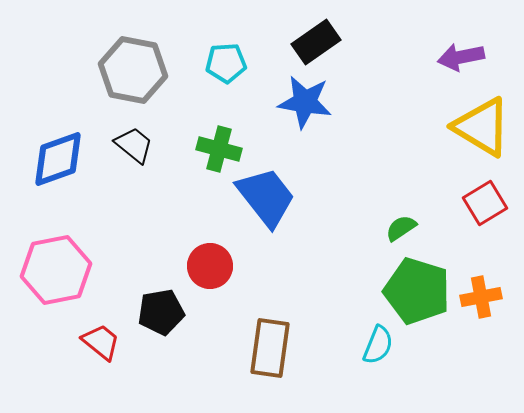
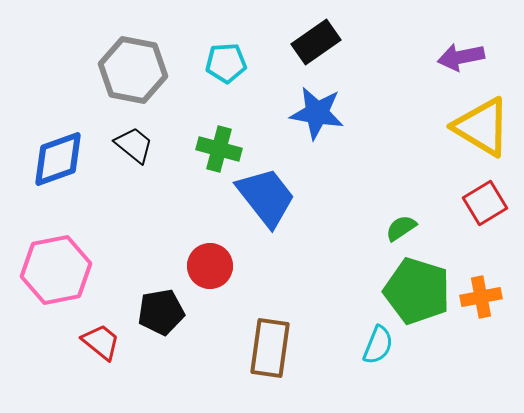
blue star: moved 12 px right, 11 px down
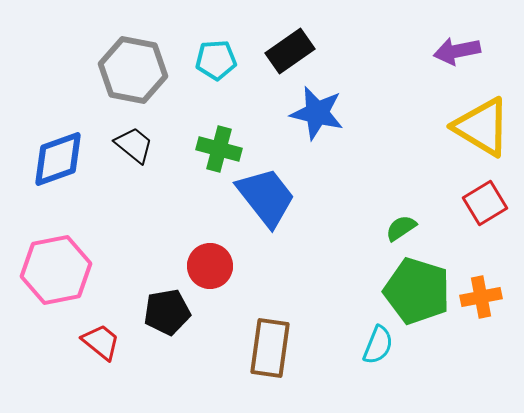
black rectangle: moved 26 px left, 9 px down
purple arrow: moved 4 px left, 6 px up
cyan pentagon: moved 10 px left, 3 px up
blue star: rotated 4 degrees clockwise
black pentagon: moved 6 px right
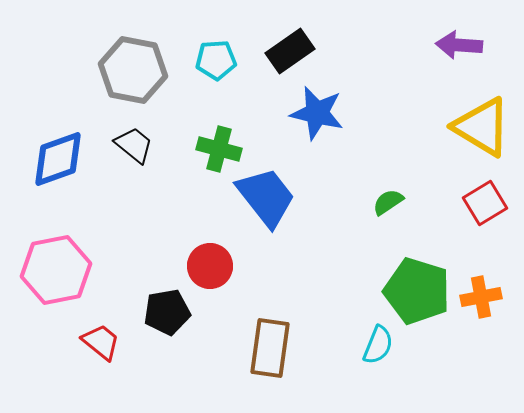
purple arrow: moved 2 px right, 6 px up; rotated 15 degrees clockwise
green semicircle: moved 13 px left, 26 px up
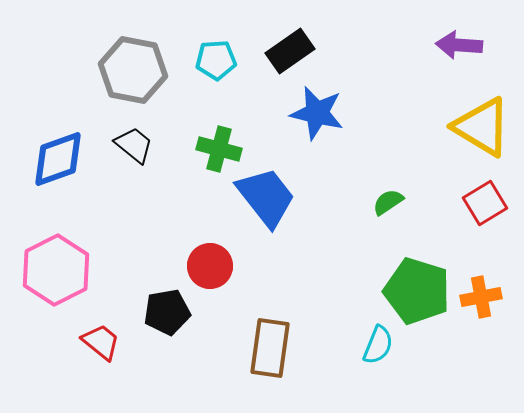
pink hexagon: rotated 16 degrees counterclockwise
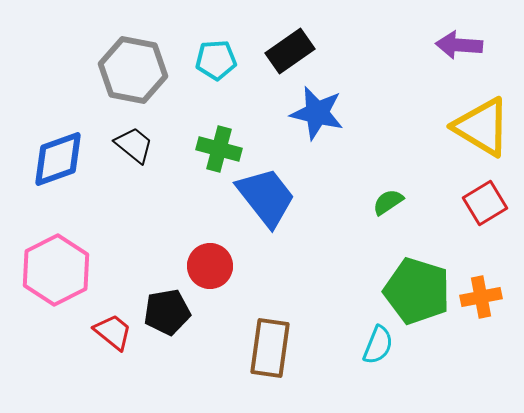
red trapezoid: moved 12 px right, 10 px up
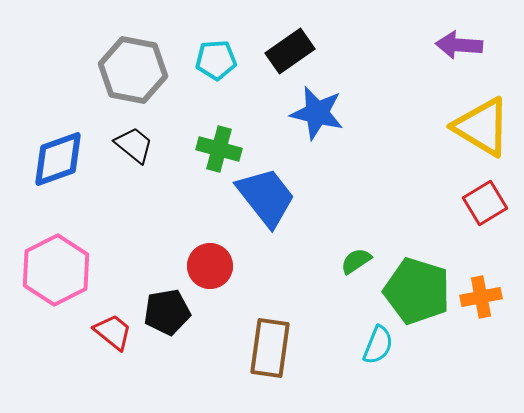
green semicircle: moved 32 px left, 59 px down
